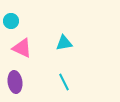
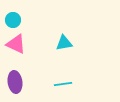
cyan circle: moved 2 px right, 1 px up
pink triangle: moved 6 px left, 4 px up
cyan line: moved 1 px left, 2 px down; rotated 72 degrees counterclockwise
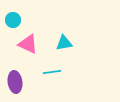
pink triangle: moved 12 px right
cyan line: moved 11 px left, 12 px up
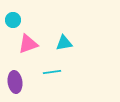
pink triangle: rotated 45 degrees counterclockwise
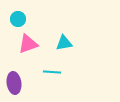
cyan circle: moved 5 px right, 1 px up
cyan line: rotated 12 degrees clockwise
purple ellipse: moved 1 px left, 1 px down
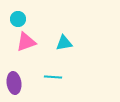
pink triangle: moved 2 px left, 2 px up
cyan line: moved 1 px right, 5 px down
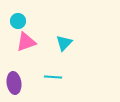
cyan circle: moved 2 px down
cyan triangle: rotated 36 degrees counterclockwise
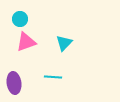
cyan circle: moved 2 px right, 2 px up
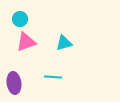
cyan triangle: rotated 30 degrees clockwise
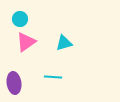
pink triangle: rotated 15 degrees counterclockwise
